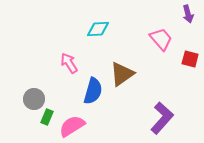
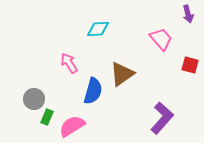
red square: moved 6 px down
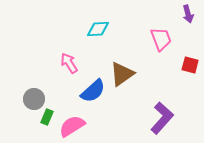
pink trapezoid: rotated 20 degrees clockwise
blue semicircle: rotated 32 degrees clockwise
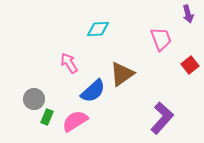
red square: rotated 36 degrees clockwise
pink semicircle: moved 3 px right, 5 px up
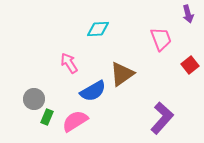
blue semicircle: rotated 12 degrees clockwise
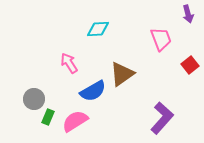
green rectangle: moved 1 px right
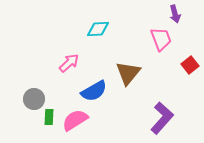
purple arrow: moved 13 px left
pink arrow: rotated 80 degrees clockwise
brown triangle: moved 6 px right, 1 px up; rotated 16 degrees counterclockwise
blue semicircle: moved 1 px right
green rectangle: moved 1 px right; rotated 21 degrees counterclockwise
pink semicircle: moved 1 px up
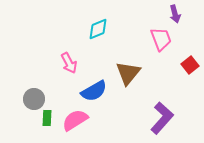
cyan diamond: rotated 20 degrees counterclockwise
pink arrow: rotated 105 degrees clockwise
green rectangle: moved 2 px left, 1 px down
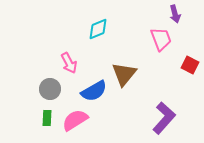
red square: rotated 24 degrees counterclockwise
brown triangle: moved 4 px left, 1 px down
gray circle: moved 16 px right, 10 px up
purple L-shape: moved 2 px right
